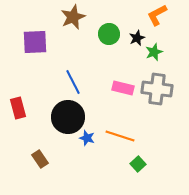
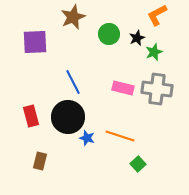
red rectangle: moved 13 px right, 8 px down
brown rectangle: moved 2 px down; rotated 48 degrees clockwise
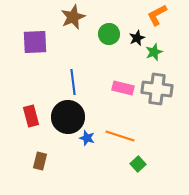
blue line: rotated 20 degrees clockwise
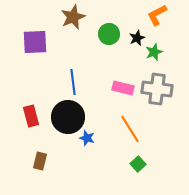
orange line: moved 10 px right, 7 px up; rotated 40 degrees clockwise
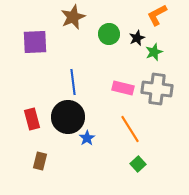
red rectangle: moved 1 px right, 3 px down
blue star: rotated 21 degrees clockwise
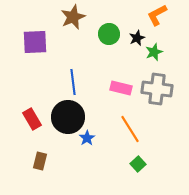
pink rectangle: moved 2 px left
red rectangle: rotated 15 degrees counterclockwise
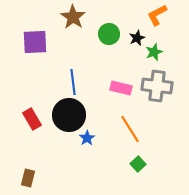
brown star: rotated 15 degrees counterclockwise
gray cross: moved 3 px up
black circle: moved 1 px right, 2 px up
brown rectangle: moved 12 px left, 17 px down
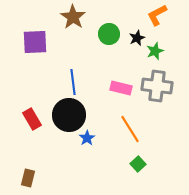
green star: moved 1 px right, 1 px up
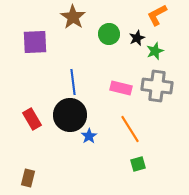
black circle: moved 1 px right
blue star: moved 2 px right, 2 px up
green square: rotated 28 degrees clockwise
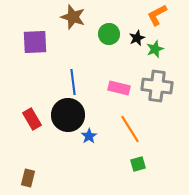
brown star: rotated 15 degrees counterclockwise
green star: moved 2 px up
pink rectangle: moved 2 px left
black circle: moved 2 px left
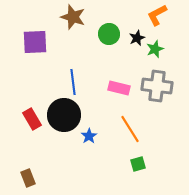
black circle: moved 4 px left
brown rectangle: rotated 36 degrees counterclockwise
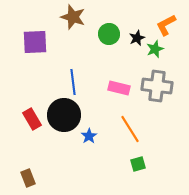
orange L-shape: moved 9 px right, 10 px down
